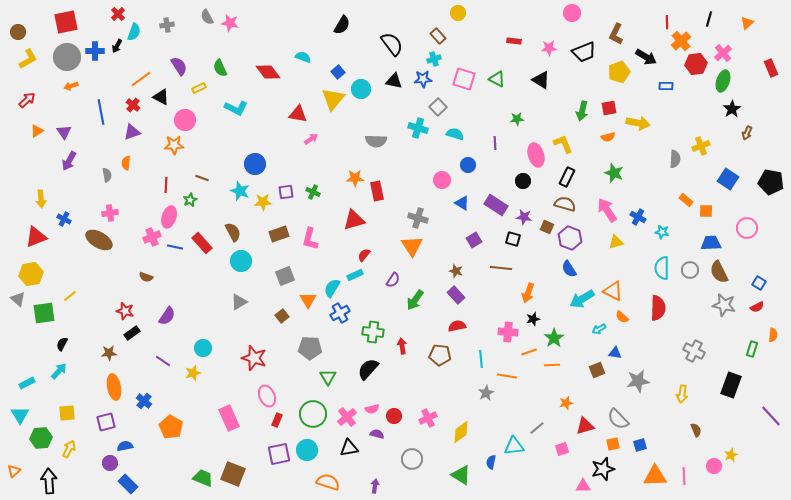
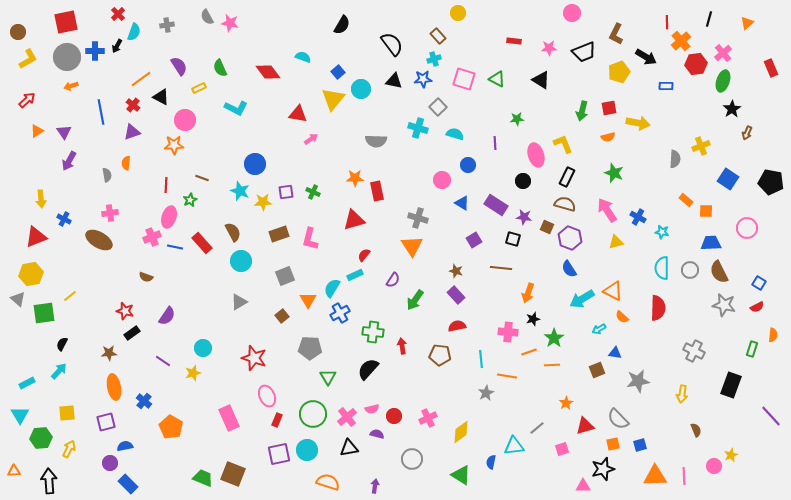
orange star at (566, 403): rotated 16 degrees counterclockwise
orange triangle at (14, 471): rotated 40 degrees clockwise
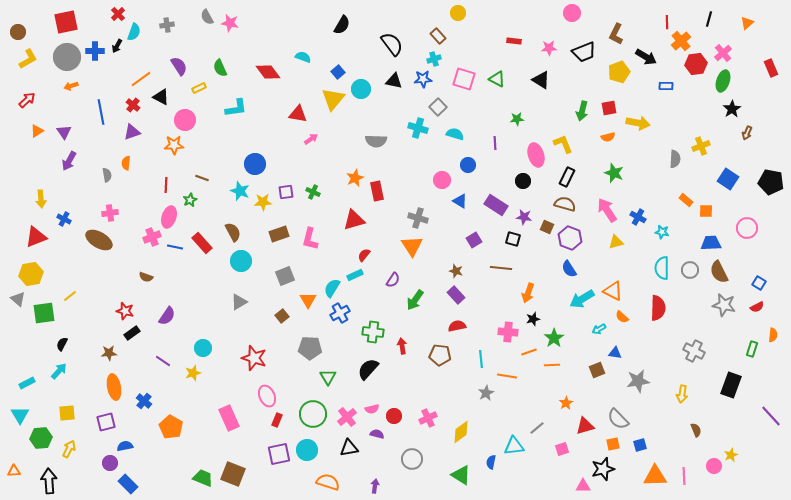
cyan L-shape at (236, 108): rotated 35 degrees counterclockwise
orange star at (355, 178): rotated 24 degrees counterclockwise
blue triangle at (462, 203): moved 2 px left, 2 px up
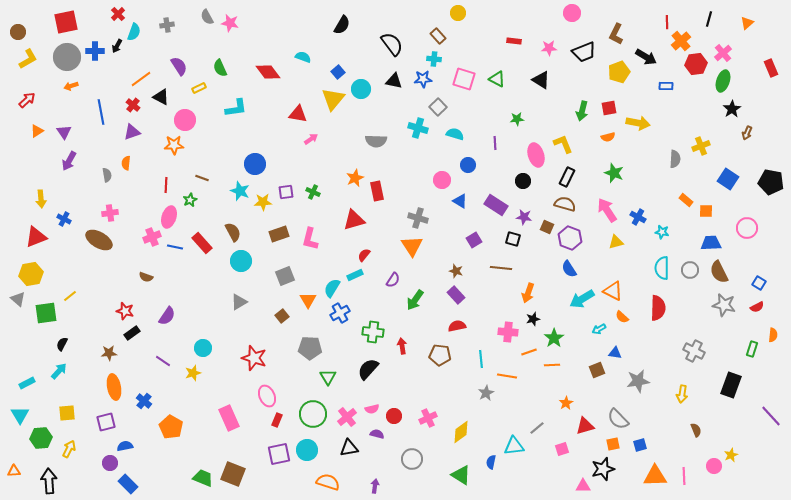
cyan cross at (434, 59): rotated 24 degrees clockwise
green square at (44, 313): moved 2 px right
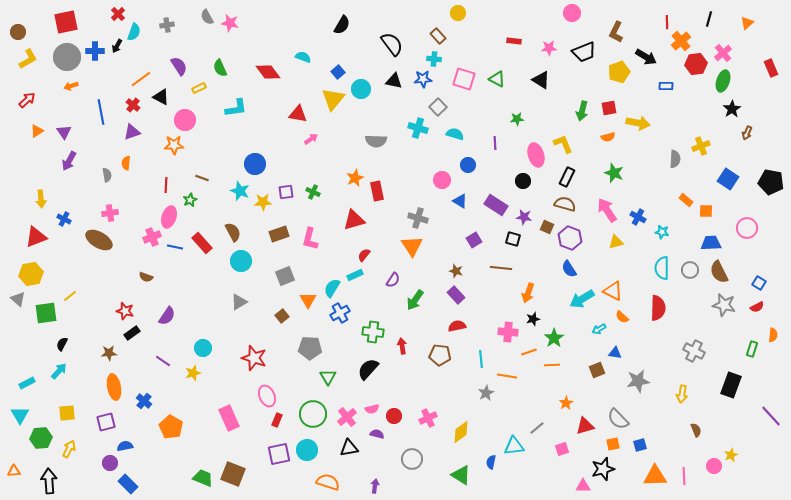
brown L-shape at (616, 34): moved 2 px up
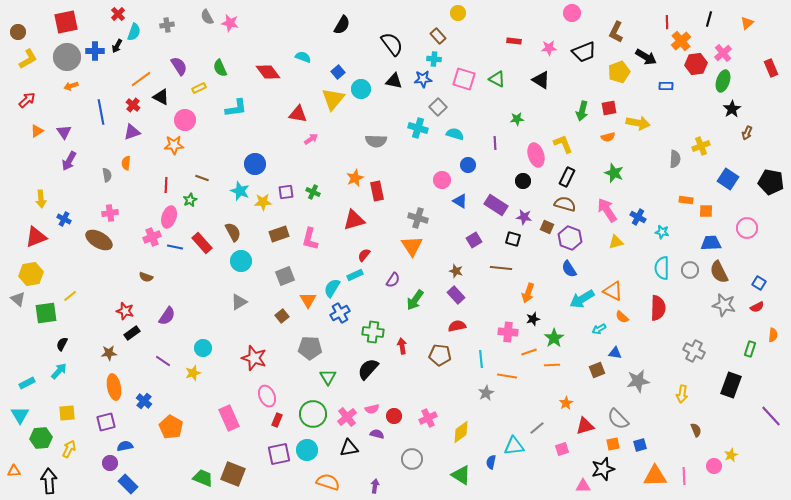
orange rectangle at (686, 200): rotated 32 degrees counterclockwise
green rectangle at (752, 349): moved 2 px left
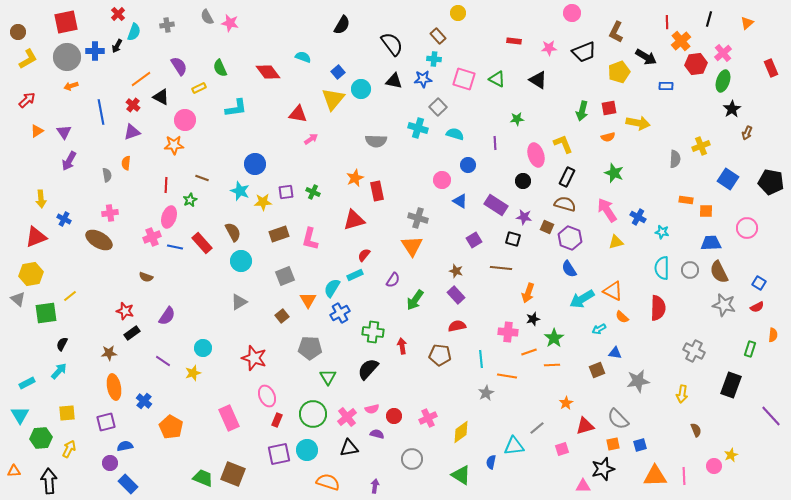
black triangle at (541, 80): moved 3 px left
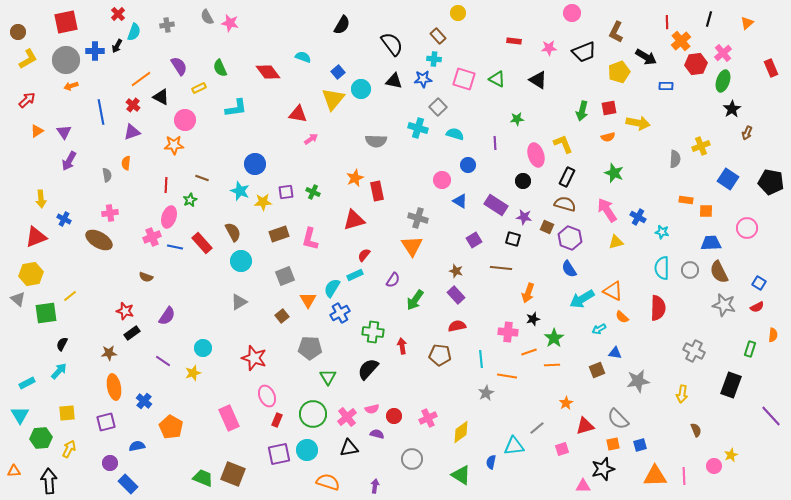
gray circle at (67, 57): moved 1 px left, 3 px down
blue semicircle at (125, 446): moved 12 px right
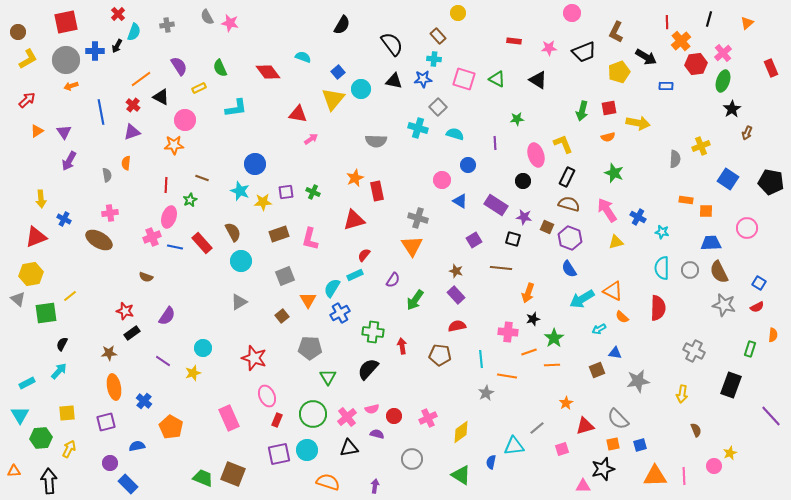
brown semicircle at (565, 204): moved 4 px right
yellow star at (731, 455): moved 1 px left, 2 px up
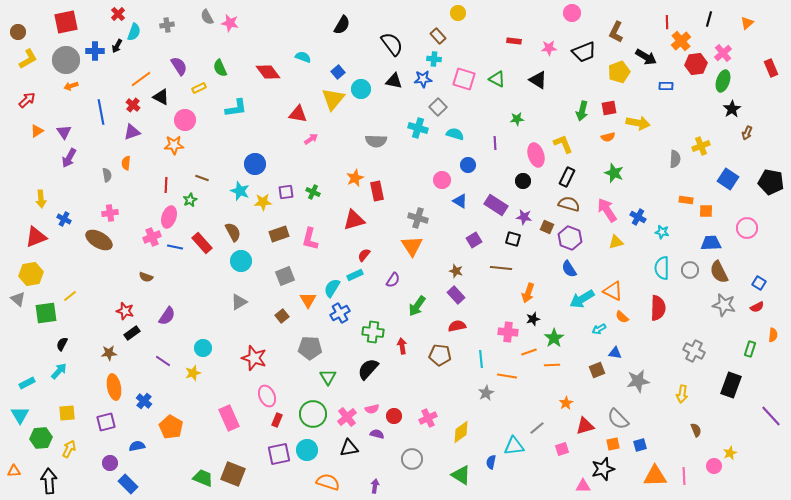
purple arrow at (69, 161): moved 3 px up
green arrow at (415, 300): moved 2 px right, 6 px down
